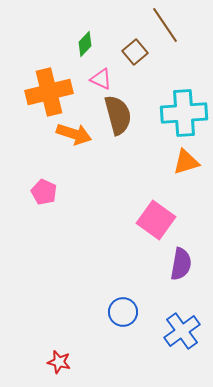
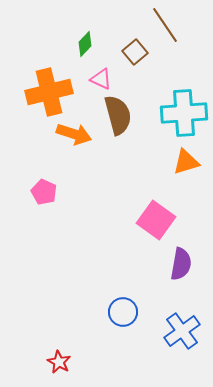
red star: rotated 15 degrees clockwise
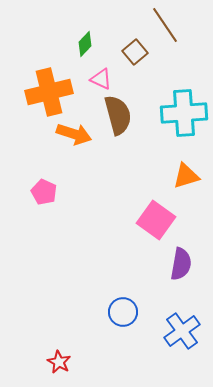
orange triangle: moved 14 px down
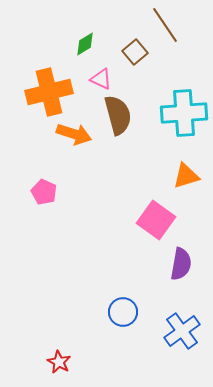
green diamond: rotated 15 degrees clockwise
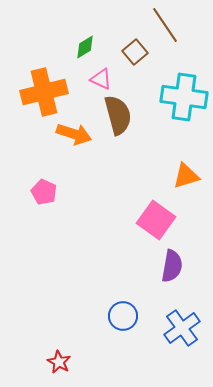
green diamond: moved 3 px down
orange cross: moved 5 px left
cyan cross: moved 16 px up; rotated 12 degrees clockwise
purple semicircle: moved 9 px left, 2 px down
blue circle: moved 4 px down
blue cross: moved 3 px up
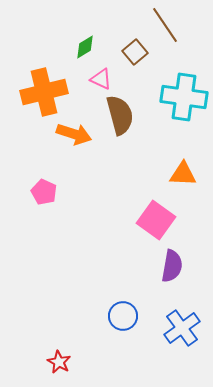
brown semicircle: moved 2 px right
orange triangle: moved 3 px left, 2 px up; rotated 20 degrees clockwise
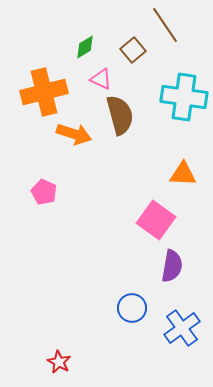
brown square: moved 2 px left, 2 px up
blue circle: moved 9 px right, 8 px up
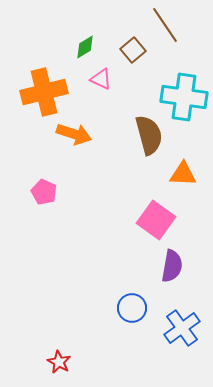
brown semicircle: moved 29 px right, 20 px down
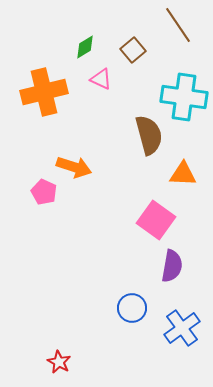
brown line: moved 13 px right
orange arrow: moved 33 px down
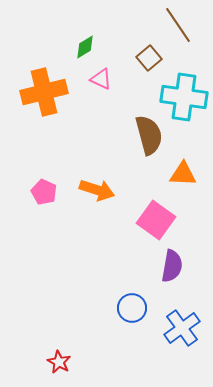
brown square: moved 16 px right, 8 px down
orange arrow: moved 23 px right, 23 px down
